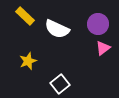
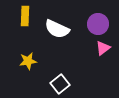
yellow rectangle: rotated 48 degrees clockwise
yellow star: rotated 12 degrees clockwise
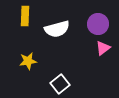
white semicircle: rotated 40 degrees counterclockwise
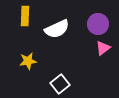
white semicircle: rotated 10 degrees counterclockwise
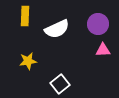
pink triangle: moved 2 px down; rotated 35 degrees clockwise
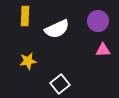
purple circle: moved 3 px up
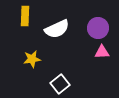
purple circle: moved 7 px down
pink triangle: moved 1 px left, 2 px down
yellow star: moved 4 px right, 2 px up
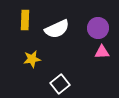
yellow rectangle: moved 4 px down
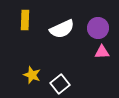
white semicircle: moved 5 px right
yellow star: moved 16 px down; rotated 30 degrees clockwise
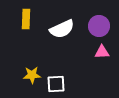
yellow rectangle: moved 1 px right, 1 px up
purple circle: moved 1 px right, 2 px up
yellow star: rotated 24 degrees counterclockwise
white square: moved 4 px left; rotated 36 degrees clockwise
